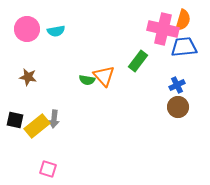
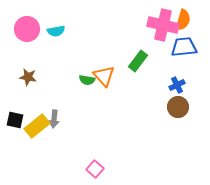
pink cross: moved 4 px up
pink square: moved 47 px right; rotated 24 degrees clockwise
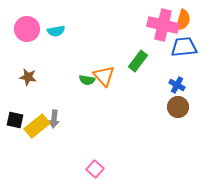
blue cross: rotated 35 degrees counterclockwise
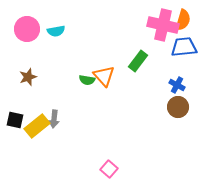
brown star: rotated 30 degrees counterclockwise
pink square: moved 14 px right
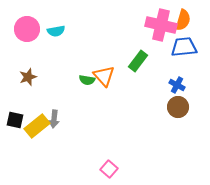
pink cross: moved 2 px left
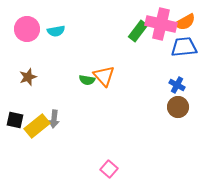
orange semicircle: moved 2 px right, 2 px down; rotated 45 degrees clockwise
pink cross: moved 1 px up
green rectangle: moved 30 px up
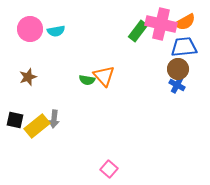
pink circle: moved 3 px right
brown circle: moved 38 px up
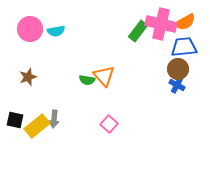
pink square: moved 45 px up
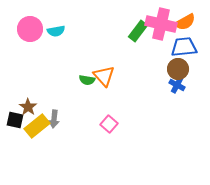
brown star: moved 30 px down; rotated 18 degrees counterclockwise
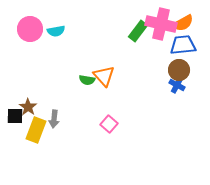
orange semicircle: moved 2 px left, 1 px down
blue trapezoid: moved 1 px left, 2 px up
brown circle: moved 1 px right, 1 px down
black square: moved 4 px up; rotated 12 degrees counterclockwise
yellow rectangle: moved 1 px left, 4 px down; rotated 30 degrees counterclockwise
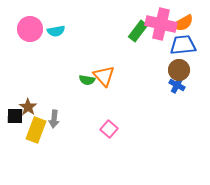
pink square: moved 5 px down
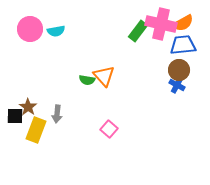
gray arrow: moved 3 px right, 5 px up
